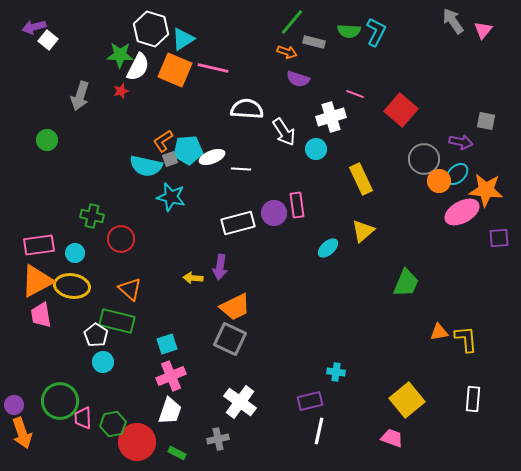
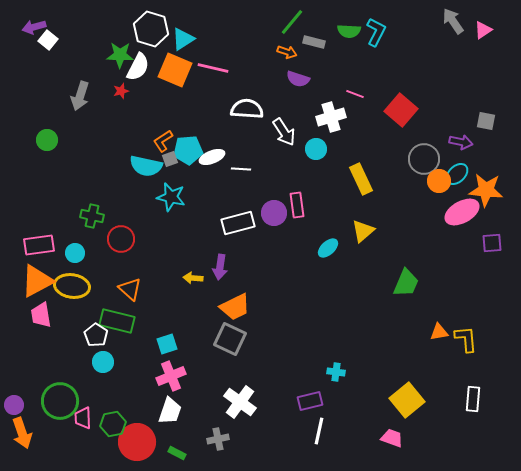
pink triangle at (483, 30): rotated 18 degrees clockwise
purple square at (499, 238): moved 7 px left, 5 px down
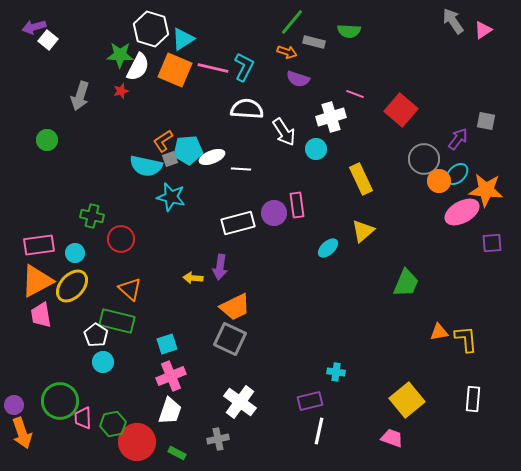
cyan L-shape at (376, 32): moved 132 px left, 35 px down
purple arrow at (461, 142): moved 3 px left, 3 px up; rotated 65 degrees counterclockwise
yellow ellipse at (72, 286): rotated 56 degrees counterclockwise
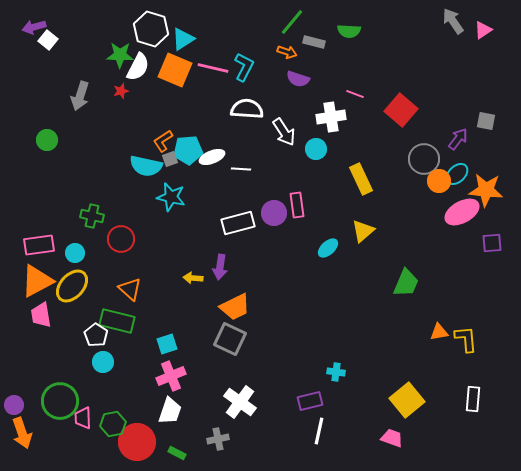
white cross at (331, 117): rotated 8 degrees clockwise
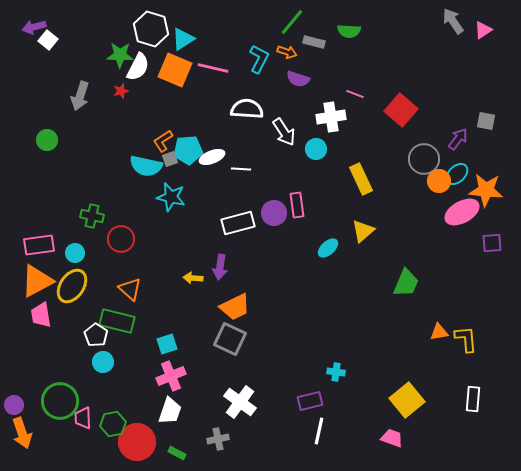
cyan L-shape at (244, 67): moved 15 px right, 8 px up
yellow ellipse at (72, 286): rotated 8 degrees counterclockwise
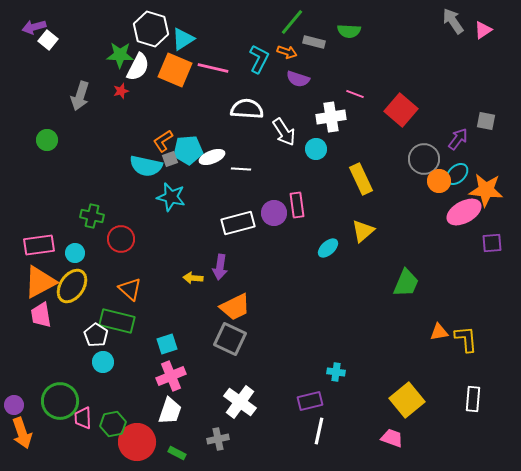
pink ellipse at (462, 212): moved 2 px right
orange triangle at (37, 281): moved 3 px right, 1 px down
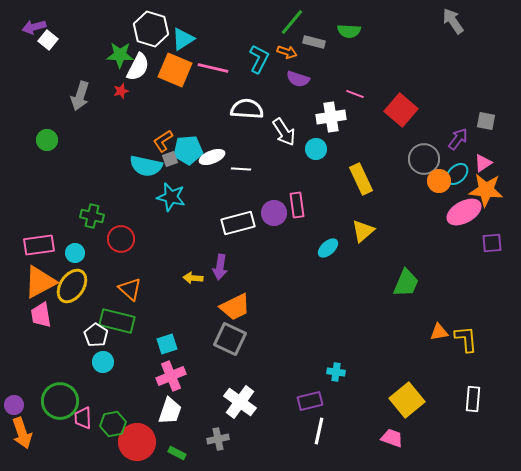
pink triangle at (483, 30): moved 133 px down
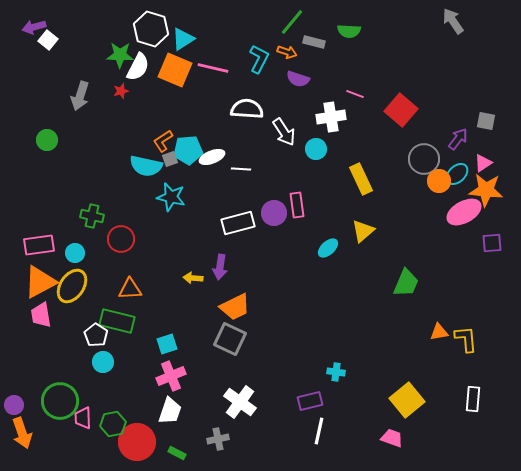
orange triangle at (130, 289): rotated 45 degrees counterclockwise
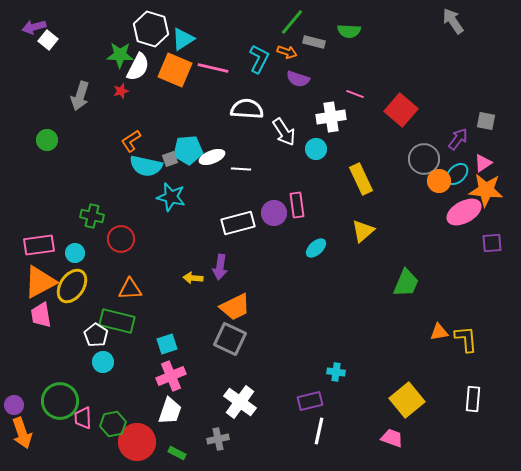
orange L-shape at (163, 141): moved 32 px left
cyan ellipse at (328, 248): moved 12 px left
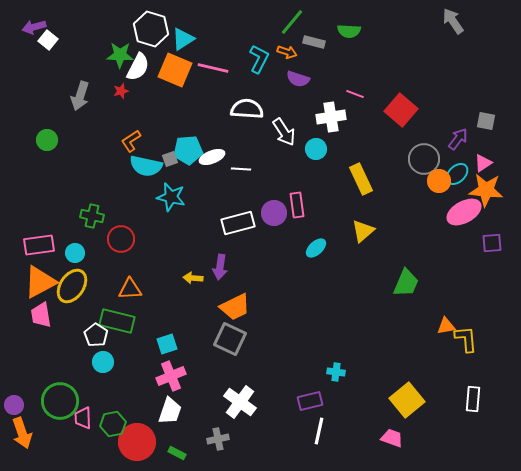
orange triangle at (439, 332): moved 7 px right, 6 px up
